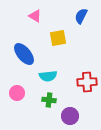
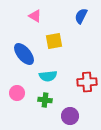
yellow square: moved 4 px left, 3 px down
green cross: moved 4 px left
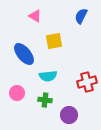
red cross: rotated 12 degrees counterclockwise
purple circle: moved 1 px left, 1 px up
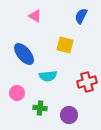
yellow square: moved 11 px right, 4 px down; rotated 24 degrees clockwise
green cross: moved 5 px left, 8 px down
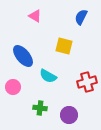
blue semicircle: moved 1 px down
yellow square: moved 1 px left, 1 px down
blue ellipse: moved 1 px left, 2 px down
cyan semicircle: rotated 36 degrees clockwise
pink circle: moved 4 px left, 6 px up
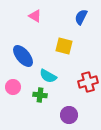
red cross: moved 1 px right
green cross: moved 13 px up
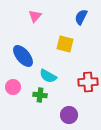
pink triangle: rotated 40 degrees clockwise
yellow square: moved 1 px right, 2 px up
red cross: rotated 12 degrees clockwise
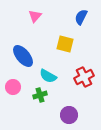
red cross: moved 4 px left, 5 px up; rotated 24 degrees counterclockwise
green cross: rotated 24 degrees counterclockwise
